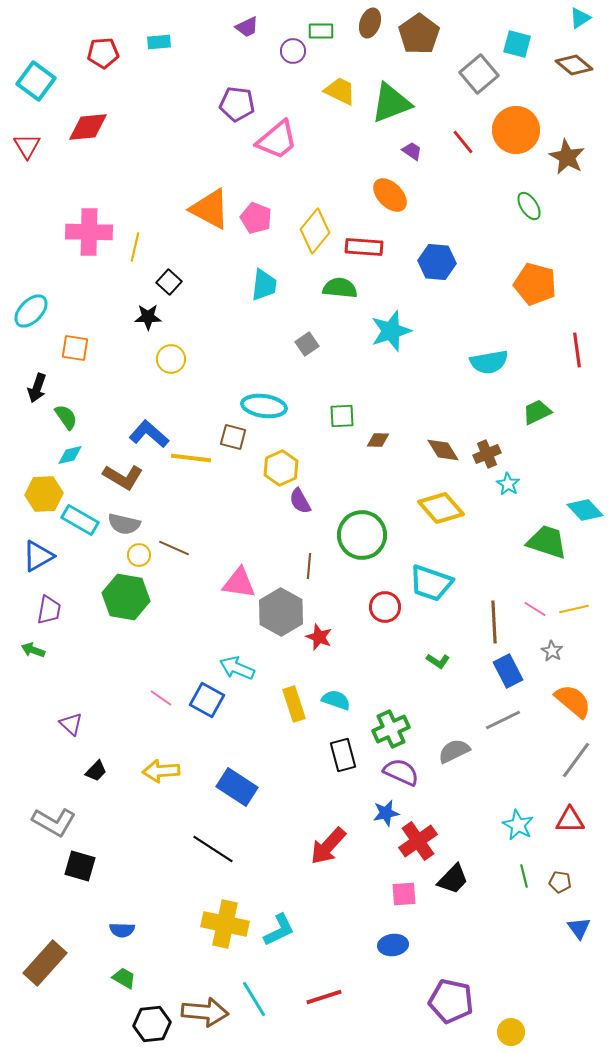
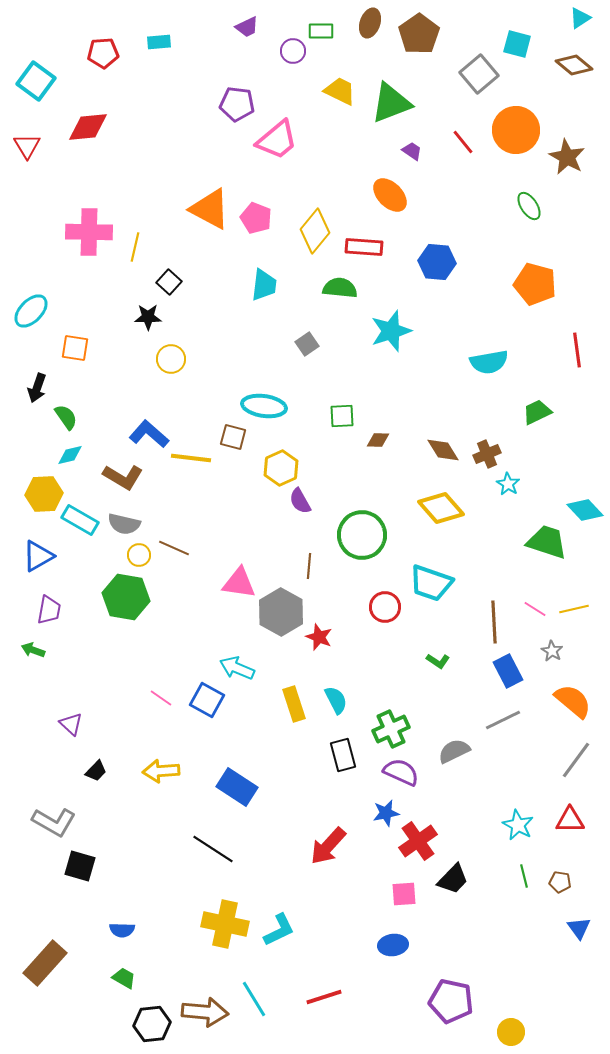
cyan semicircle at (336, 700): rotated 44 degrees clockwise
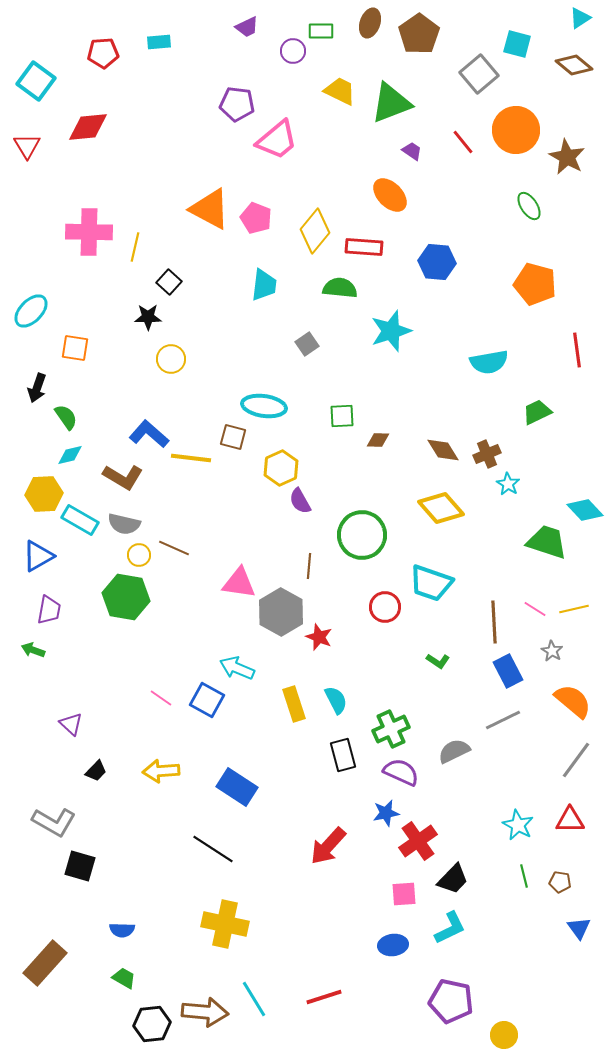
cyan L-shape at (279, 930): moved 171 px right, 2 px up
yellow circle at (511, 1032): moved 7 px left, 3 px down
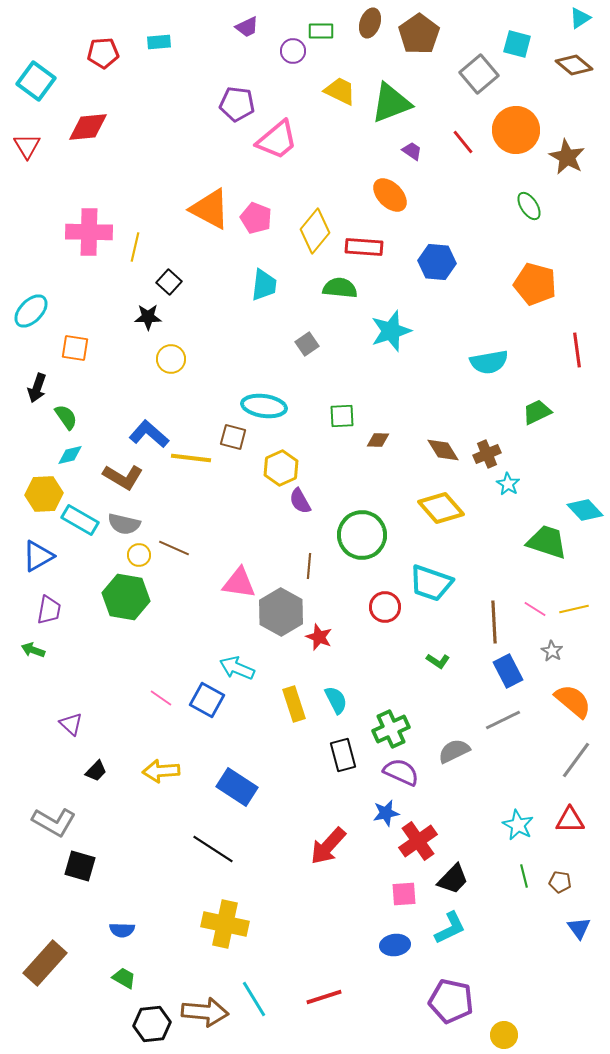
blue ellipse at (393, 945): moved 2 px right
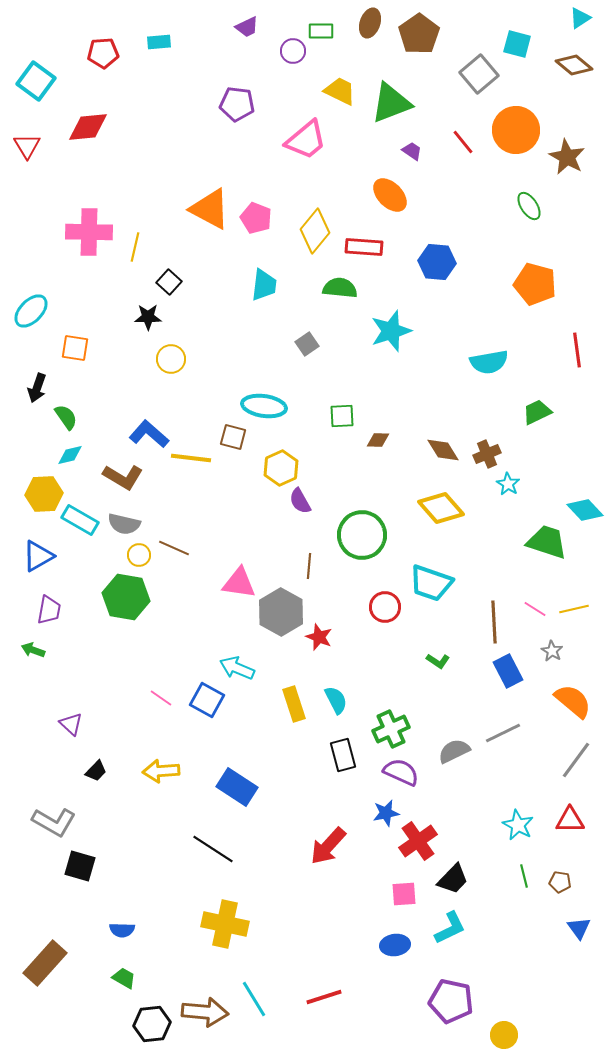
pink trapezoid at (277, 140): moved 29 px right
gray line at (503, 720): moved 13 px down
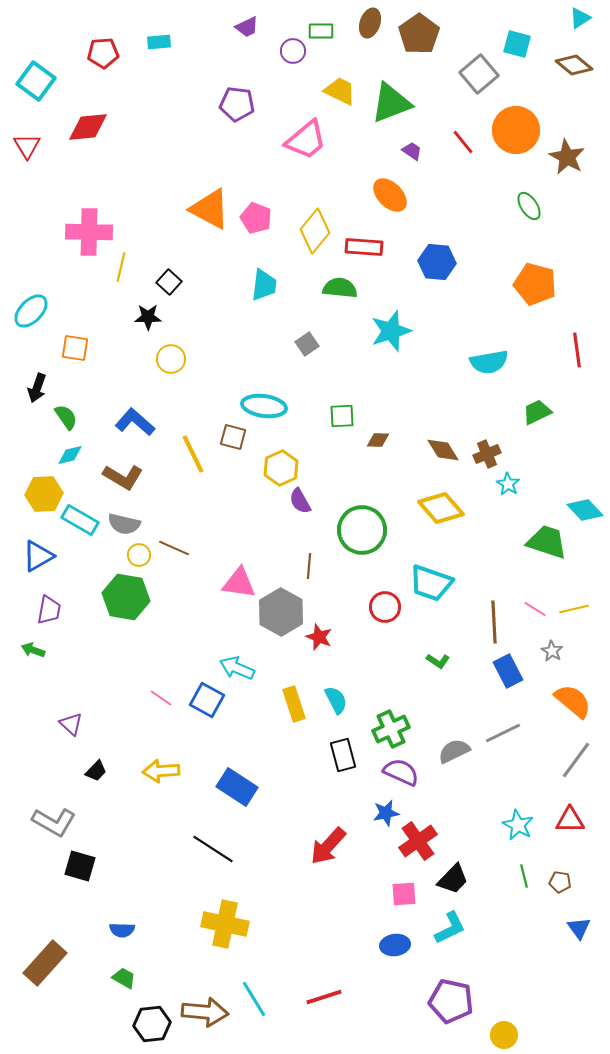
yellow line at (135, 247): moved 14 px left, 20 px down
blue L-shape at (149, 434): moved 14 px left, 12 px up
yellow line at (191, 458): moved 2 px right, 4 px up; rotated 57 degrees clockwise
green circle at (362, 535): moved 5 px up
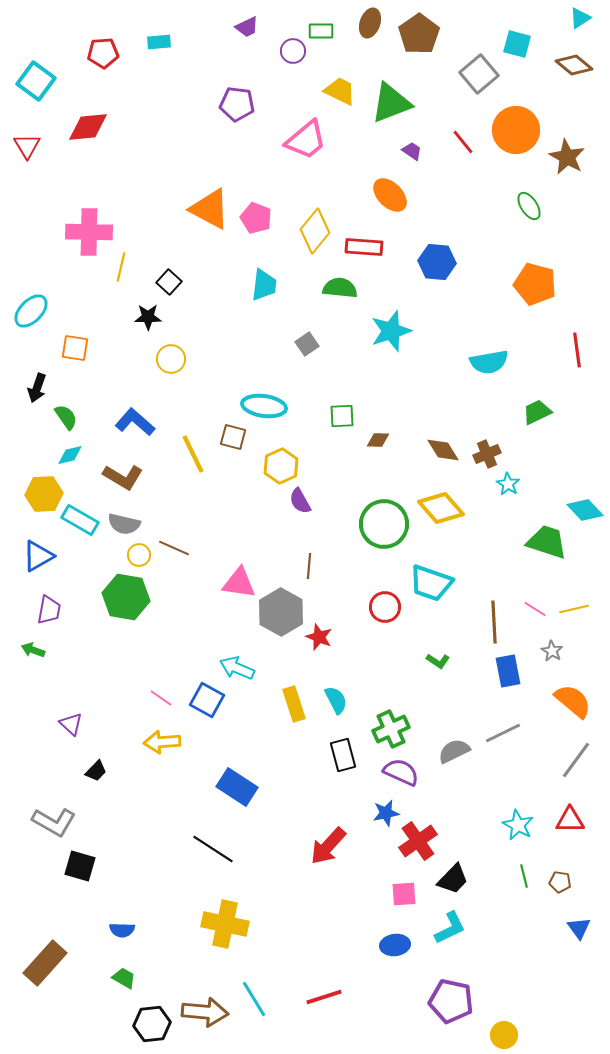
yellow hexagon at (281, 468): moved 2 px up
green circle at (362, 530): moved 22 px right, 6 px up
blue rectangle at (508, 671): rotated 16 degrees clockwise
yellow arrow at (161, 771): moved 1 px right, 29 px up
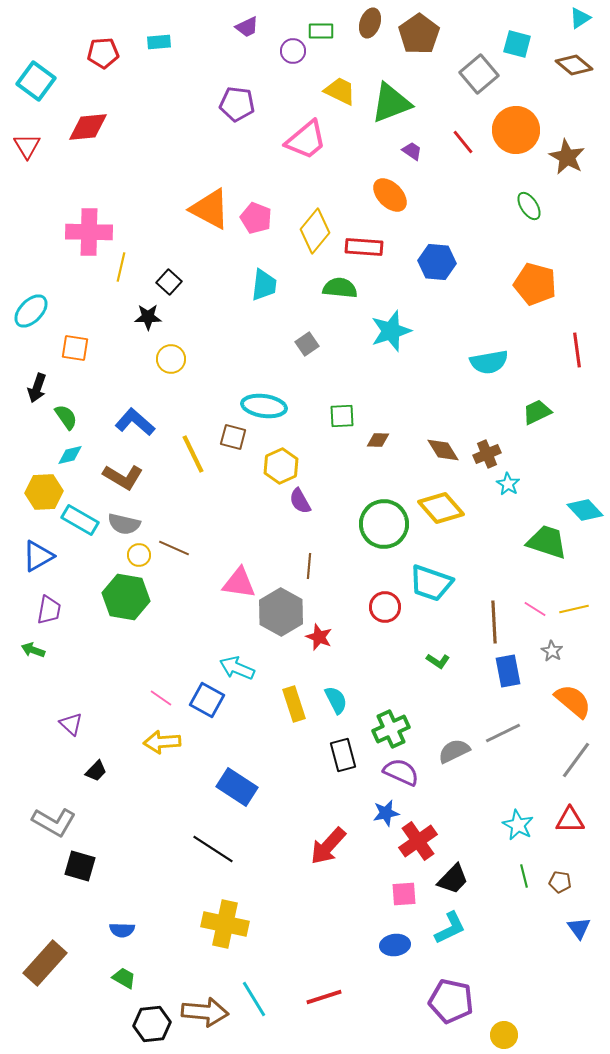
yellow hexagon at (44, 494): moved 2 px up
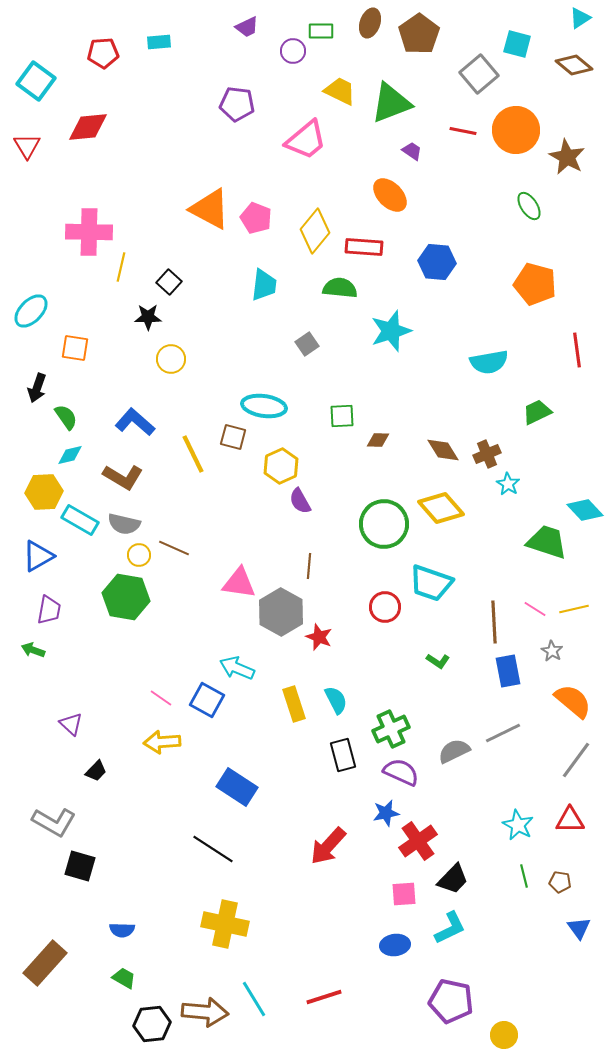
red line at (463, 142): moved 11 px up; rotated 40 degrees counterclockwise
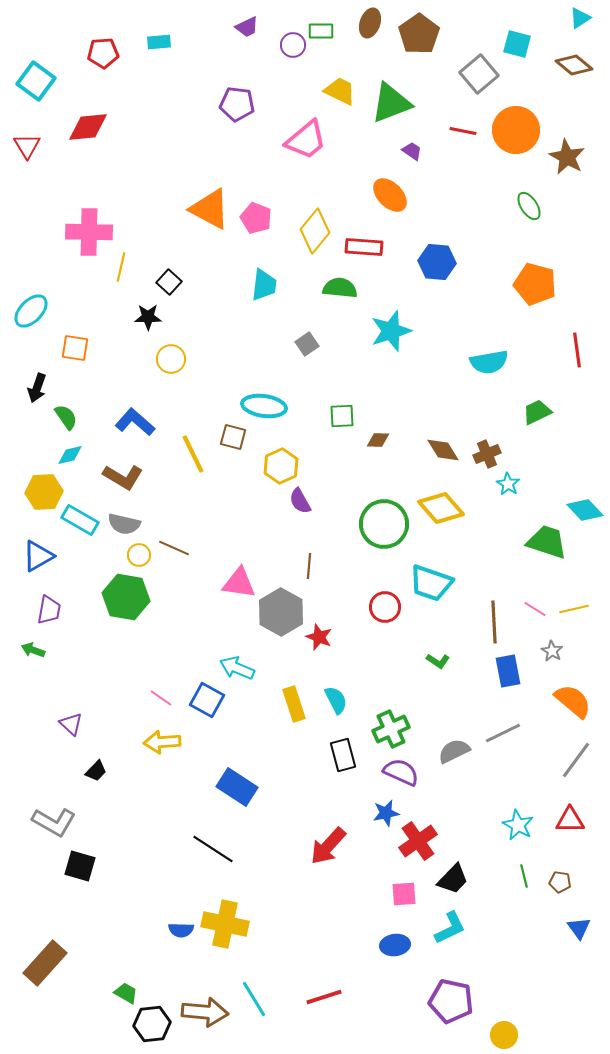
purple circle at (293, 51): moved 6 px up
blue semicircle at (122, 930): moved 59 px right
green trapezoid at (124, 978): moved 2 px right, 15 px down
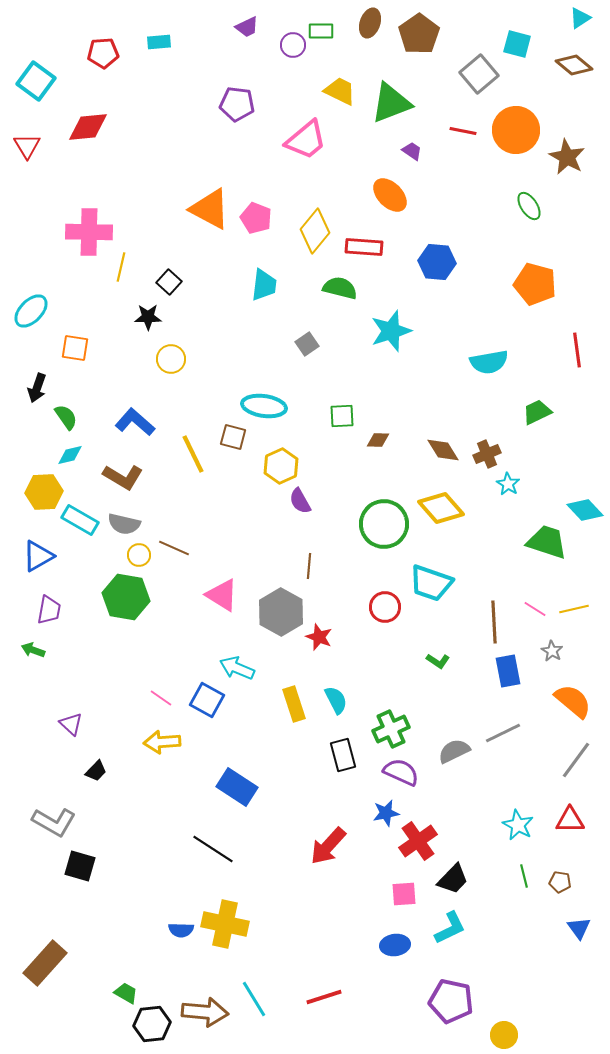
green semicircle at (340, 288): rotated 8 degrees clockwise
pink triangle at (239, 583): moved 17 px left, 12 px down; rotated 24 degrees clockwise
